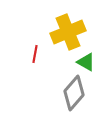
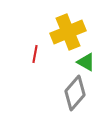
gray diamond: moved 1 px right
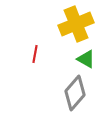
yellow cross: moved 8 px right, 8 px up
green triangle: moved 3 px up
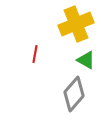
green triangle: moved 1 px down
gray diamond: moved 1 px left, 1 px down
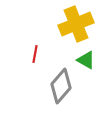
gray diamond: moved 13 px left, 8 px up
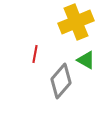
yellow cross: moved 2 px up
gray diamond: moved 5 px up
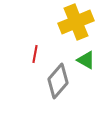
gray diamond: moved 3 px left
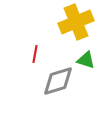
green triangle: rotated 12 degrees counterclockwise
gray diamond: rotated 32 degrees clockwise
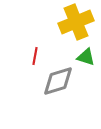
red line: moved 2 px down
green triangle: moved 3 px up
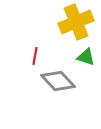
gray diamond: rotated 64 degrees clockwise
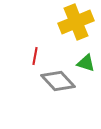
green triangle: moved 6 px down
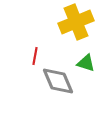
gray diamond: rotated 20 degrees clockwise
